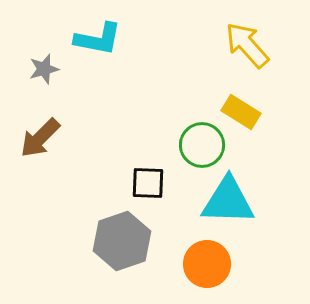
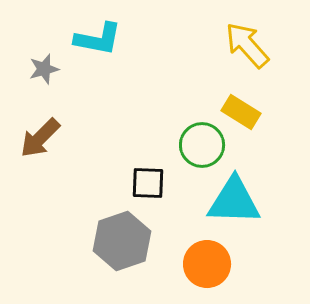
cyan triangle: moved 6 px right
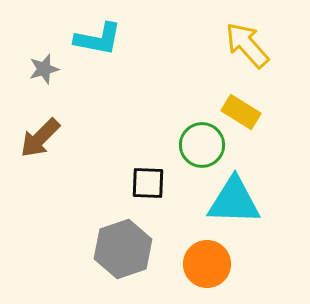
gray hexagon: moved 1 px right, 8 px down
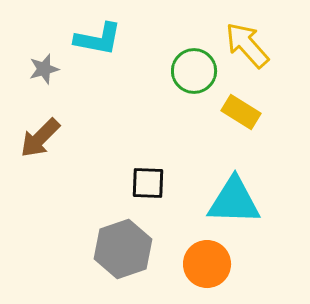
green circle: moved 8 px left, 74 px up
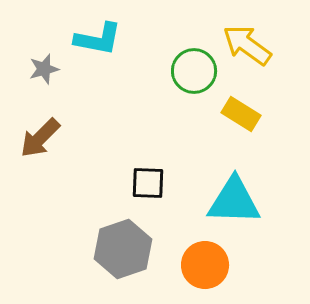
yellow arrow: rotated 12 degrees counterclockwise
yellow rectangle: moved 2 px down
orange circle: moved 2 px left, 1 px down
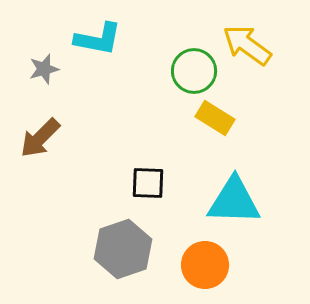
yellow rectangle: moved 26 px left, 4 px down
